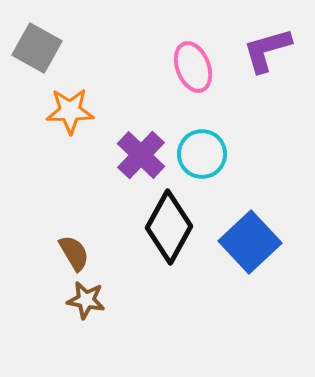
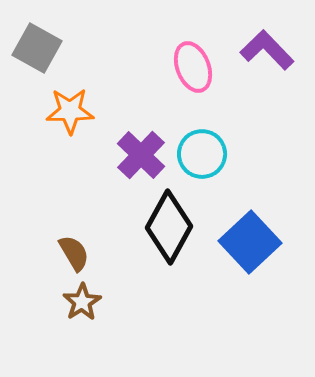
purple L-shape: rotated 62 degrees clockwise
brown star: moved 4 px left, 2 px down; rotated 30 degrees clockwise
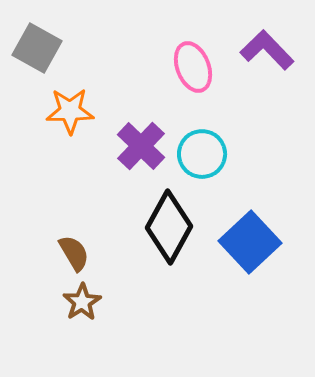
purple cross: moved 9 px up
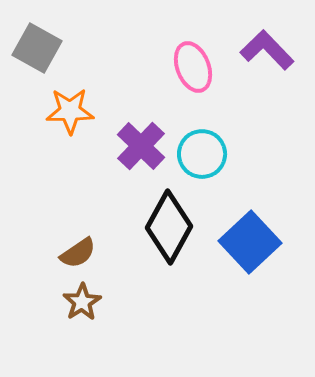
brown semicircle: moved 4 px right; rotated 87 degrees clockwise
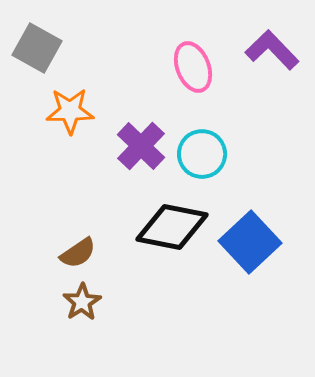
purple L-shape: moved 5 px right
black diamond: moved 3 px right; rotated 72 degrees clockwise
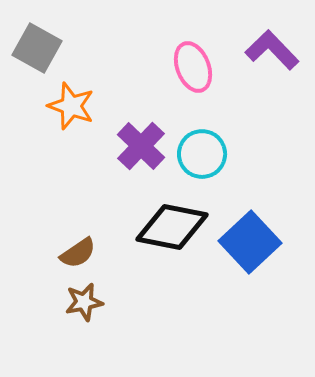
orange star: moved 1 px right, 5 px up; rotated 21 degrees clockwise
brown star: moved 2 px right; rotated 21 degrees clockwise
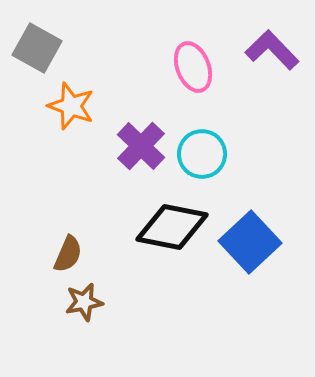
brown semicircle: moved 10 px left, 1 px down; rotated 33 degrees counterclockwise
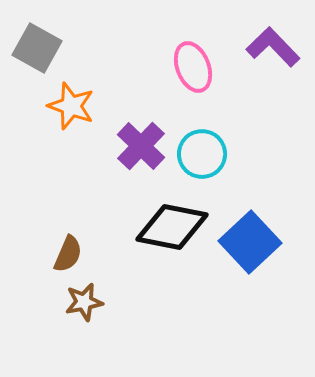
purple L-shape: moved 1 px right, 3 px up
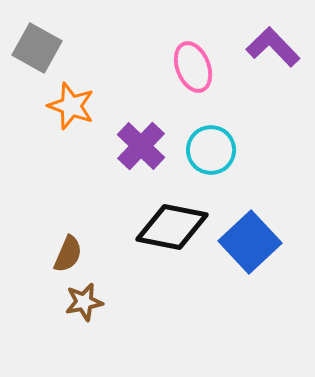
cyan circle: moved 9 px right, 4 px up
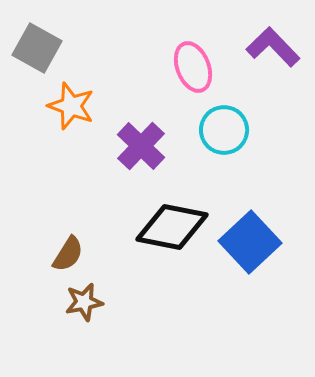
cyan circle: moved 13 px right, 20 px up
brown semicircle: rotated 9 degrees clockwise
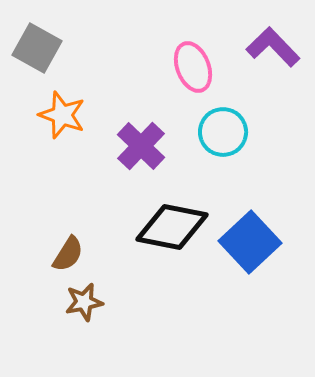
orange star: moved 9 px left, 9 px down
cyan circle: moved 1 px left, 2 px down
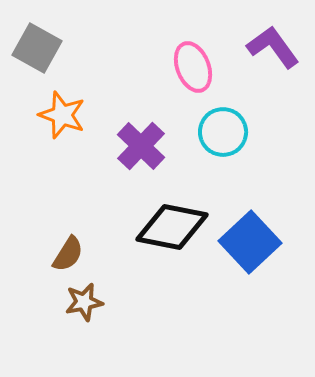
purple L-shape: rotated 8 degrees clockwise
